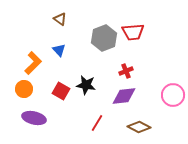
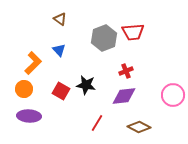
purple ellipse: moved 5 px left, 2 px up; rotated 10 degrees counterclockwise
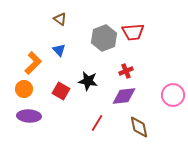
black star: moved 2 px right, 4 px up
brown diamond: rotated 50 degrees clockwise
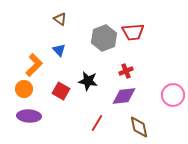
orange L-shape: moved 1 px right, 2 px down
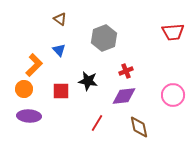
red trapezoid: moved 40 px right
red square: rotated 30 degrees counterclockwise
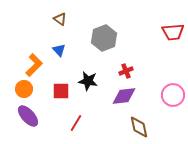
purple ellipse: moved 1 px left; rotated 45 degrees clockwise
red line: moved 21 px left
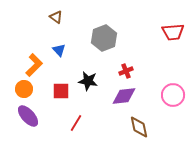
brown triangle: moved 4 px left, 2 px up
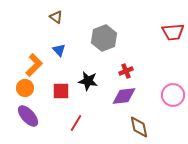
orange circle: moved 1 px right, 1 px up
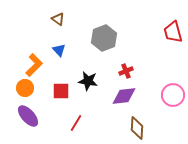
brown triangle: moved 2 px right, 2 px down
red trapezoid: rotated 80 degrees clockwise
brown diamond: moved 2 px left, 1 px down; rotated 15 degrees clockwise
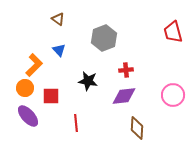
red cross: moved 1 px up; rotated 16 degrees clockwise
red square: moved 10 px left, 5 px down
red line: rotated 36 degrees counterclockwise
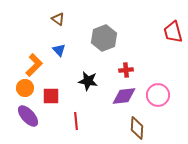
pink circle: moved 15 px left
red line: moved 2 px up
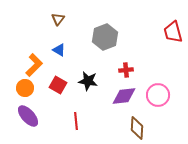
brown triangle: rotated 32 degrees clockwise
gray hexagon: moved 1 px right, 1 px up
blue triangle: rotated 16 degrees counterclockwise
red square: moved 7 px right, 11 px up; rotated 30 degrees clockwise
